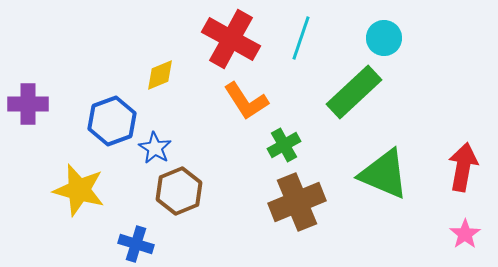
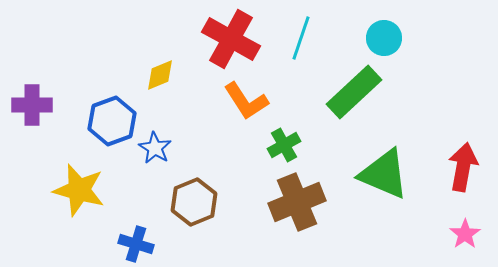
purple cross: moved 4 px right, 1 px down
brown hexagon: moved 15 px right, 11 px down
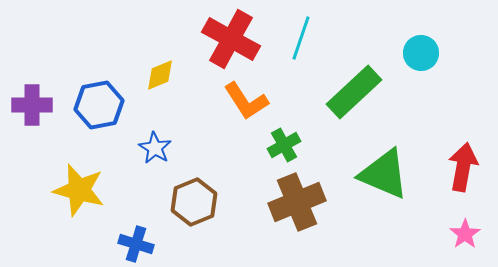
cyan circle: moved 37 px right, 15 px down
blue hexagon: moved 13 px left, 16 px up; rotated 9 degrees clockwise
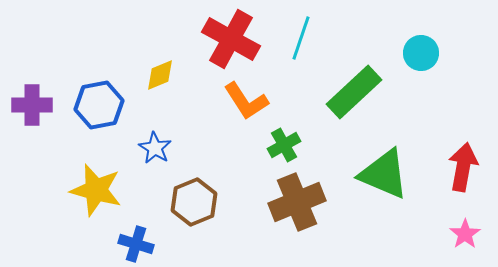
yellow star: moved 17 px right
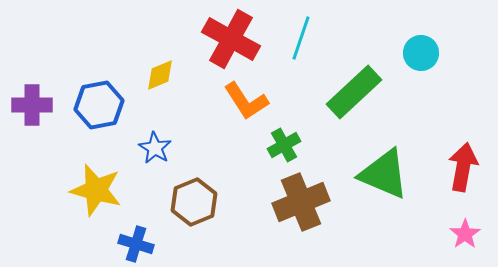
brown cross: moved 4 px right
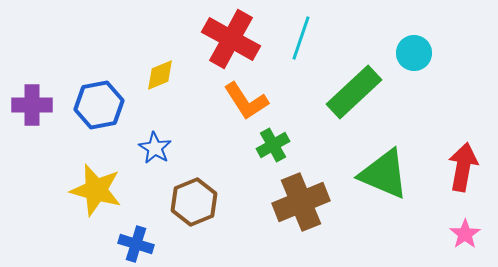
cyan circle: moved 7 px left
green cross: moved 11 px left
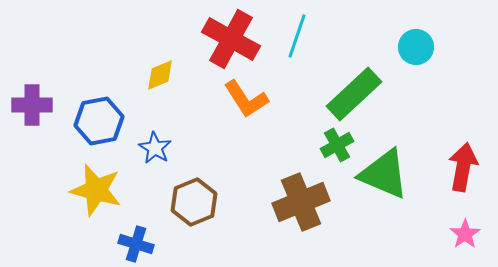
cyan line: moved 4 px left, 2 px up
cyan circle: moved 2 px right, 6 px up
green rectangle: moved 2 px down
orange L-shape: moved 2 px up
blue hexagon: moved 16 px down
green cross: moved 64 px right
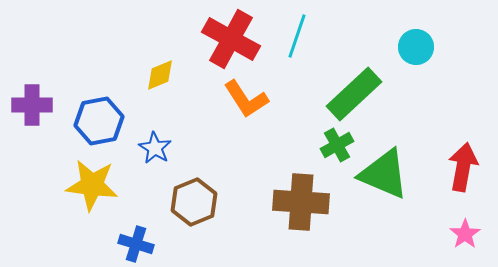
yellow star: moved 4 px left, 5 px up; rotated 8 degrees counterclockwise
brown cross: rotated 26 degrees clockwise
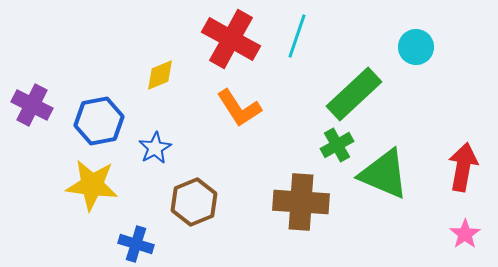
orange L-shape: moved 7 px left, 9 px down
purple cross: rotated 27 degrees clockwise
blue star: rotated 12 degrees clockwise
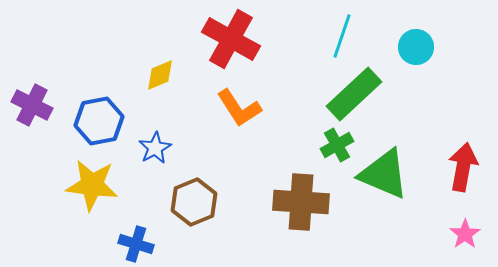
cyan line: moved 45 px right
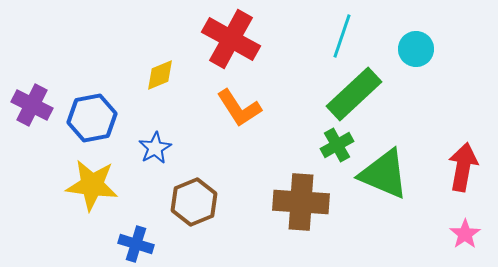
cyan circle: moved 2 px down
blue hexagon: moved 7 px left, 3 px up
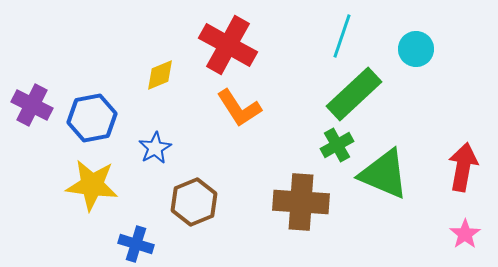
red cross: moved 3 px left, 6 px down
